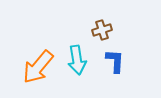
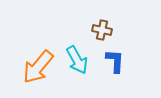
brown cross: rotated 30 degrees clockwise
cyan arrow: rotated 20 degrees counterclockwise
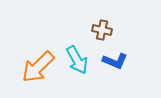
blue L-shape: rotated 110 degrees clockwise
orange arrow: rotated 6 degrees clockwise
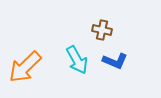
orange arrow: moved 13 px left
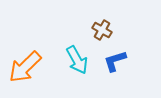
brown cross: rotated 18 degrees clockwise
blue L-shape: rotated 140 degrees clockwise
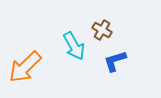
cyan arrow: moved 3 px left, 14 px up
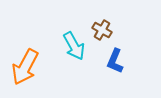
blue L-shape: rotated 50 degrees counterclockwise
orange arrow: rotated 18 degrees counterclockwise
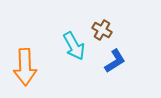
blue L-shape: rotated 145 degrees counterclockwise
orange arrow: rotated 30 degrees counterclockwise
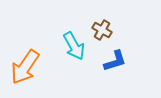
blue L-shape: rotated 15 degrees clockwise
orange arrow: rotated 36 degrees clockwise
